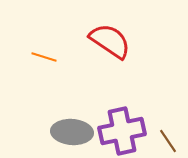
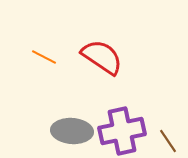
red semicircle: moved 8 px left, 16 px down
orange line: rotated 10 degrees clockwise
gray ellipse: moved 1 px up
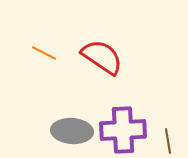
orange line: moved 4 px up
purple cross: moved 1 px right, 1 px up; rotated 9 degrees clockwise
brown line: rotated 25 degrees clockwise
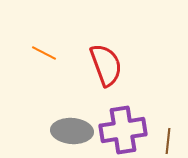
red semicircle: moved 4 px right, 8 px down; rotated 36 degrees clockwise
purple cross: rotated 6 degrees counterclockwise
brown line: rotated 15 degrees clockwise
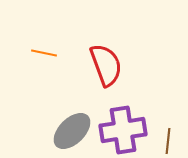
orange line: rotated 15 degrees counterclockwise
gray ellipse: rotated 48 degrees counterclockwise
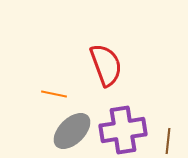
orange line: moved 10 px right, 41 px down
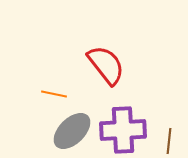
red semicircle: rotated 18 degrees counterclockwise
purple cross: rotated 6 degrees clockwise
brown line: moved 1 px right
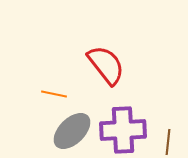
brown line: moved 1 px left, 1 px down
